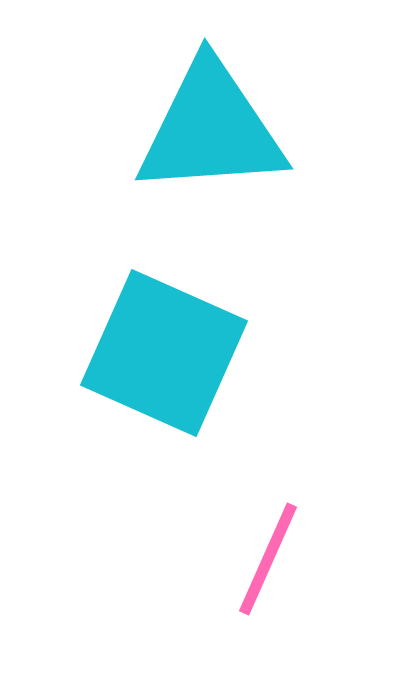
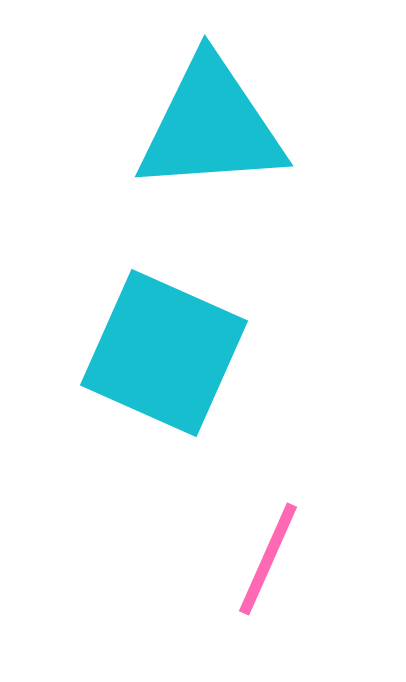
cyan triangle: moved 3 px up
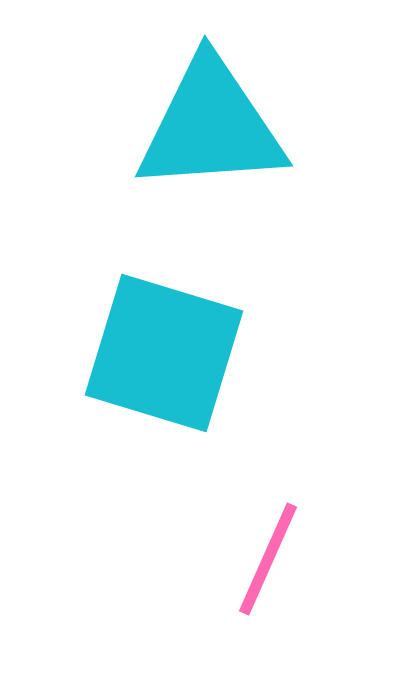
cyan square: rotated 7 degrees counterclockwise
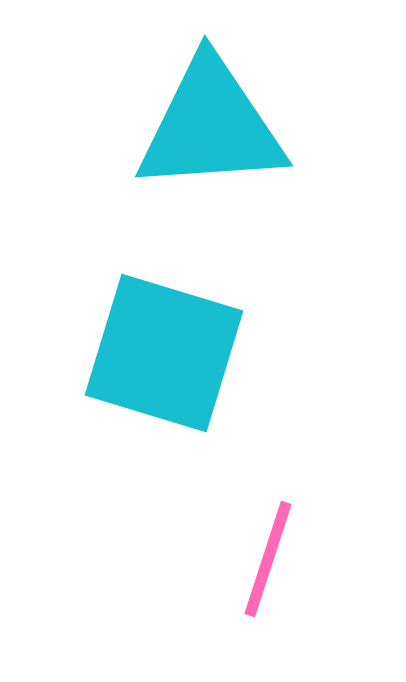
pink line: rotated 6 degrees counterclockwise
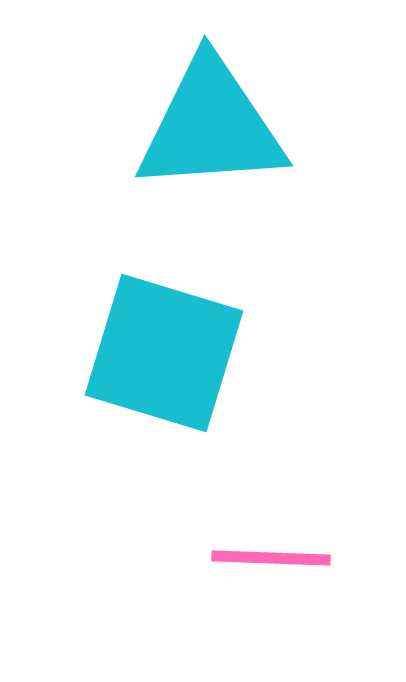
pink line: moved 3 px right, 1 px up; rotated 74 degrees clockwise
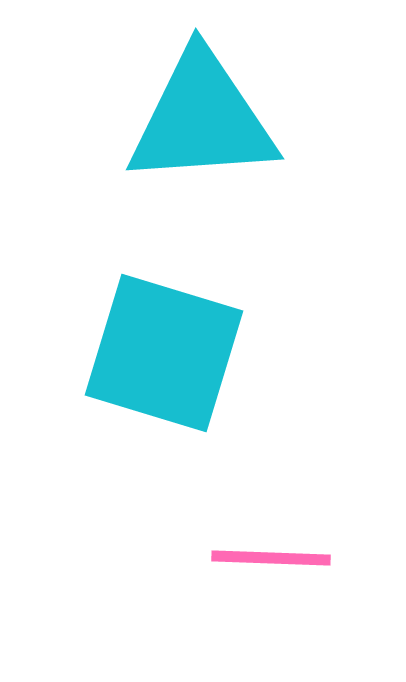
cyan triangle: moved 9 px left, 7 px up
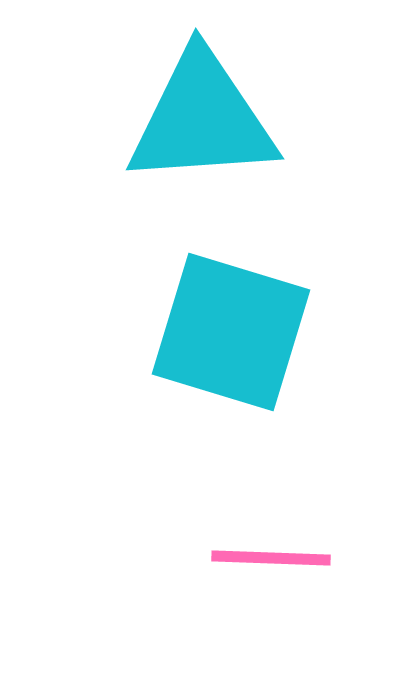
cyan square: moved 67 px right, 21 px up
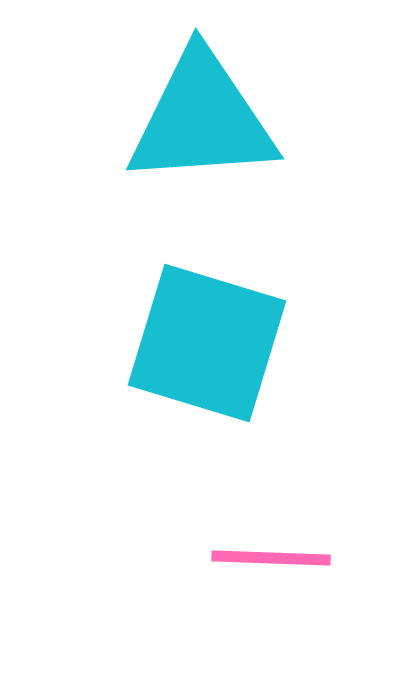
cyan square: moved 24 px left, 11 px down
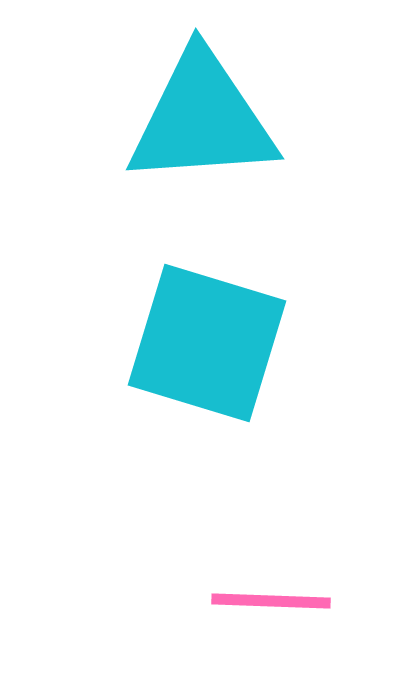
pink line: moved 43 px down
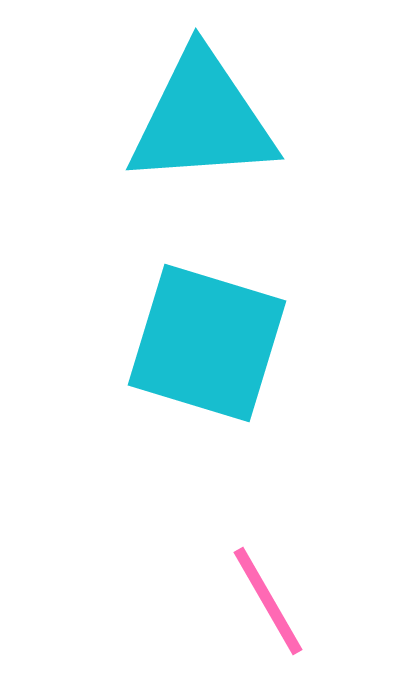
pink line: moved 3 px left; rotated 58 degrees clockwise
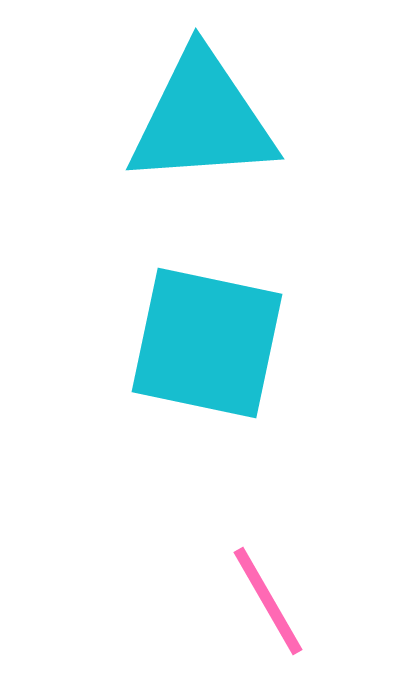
cyan square: rotated 5 degrees counterclockwise
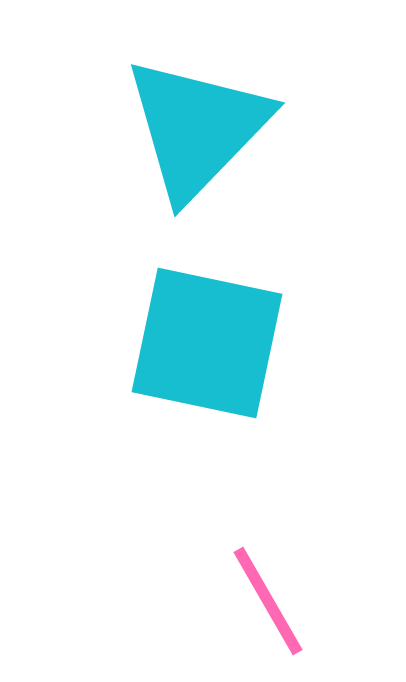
cyan triangle: moved 5 px left, 9 px down; rotated 42 degrees counterclockwise
